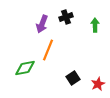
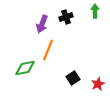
green arrow: moved 14 px up
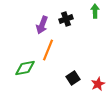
black cross: moved 2 px down
purple arrow: moved 1 px down
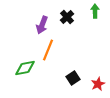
black cross: moved 1 px right, 2 px up; rotated 24 degrees counterclockwise
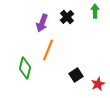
purple arrow: moved 2 px up
green diamond: rotated 65 degrees counterclockwise
black square: moved 3 px right, 3 px up
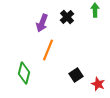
green arrow: moved 1 px up
green diamond: moved 1 px left, 5 px down
red star: rotated 24 degrees counterclockwise
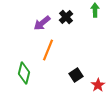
black cross: moved 1 px left
purple arrow: rotated 30 degrees clockwise
red star: moved 1 px down; rotated 16 degrees clockwise
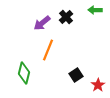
green arrow: rotated 88 degrees counterclockwise
